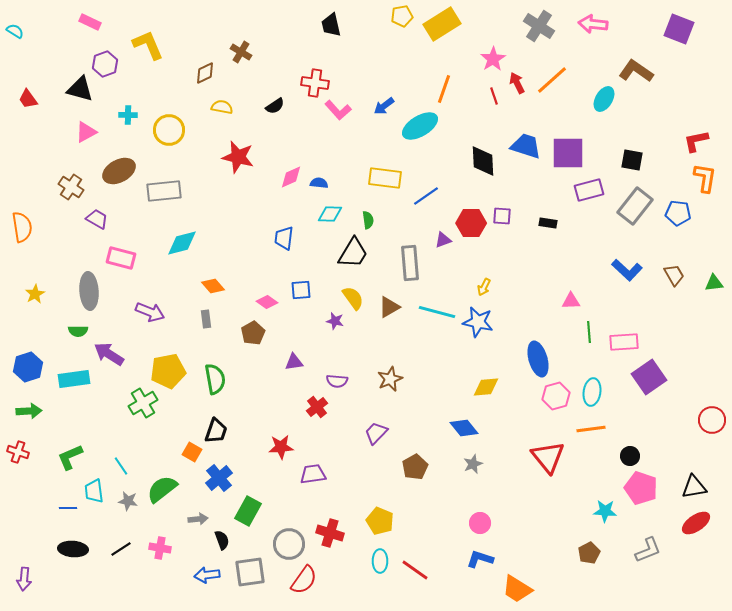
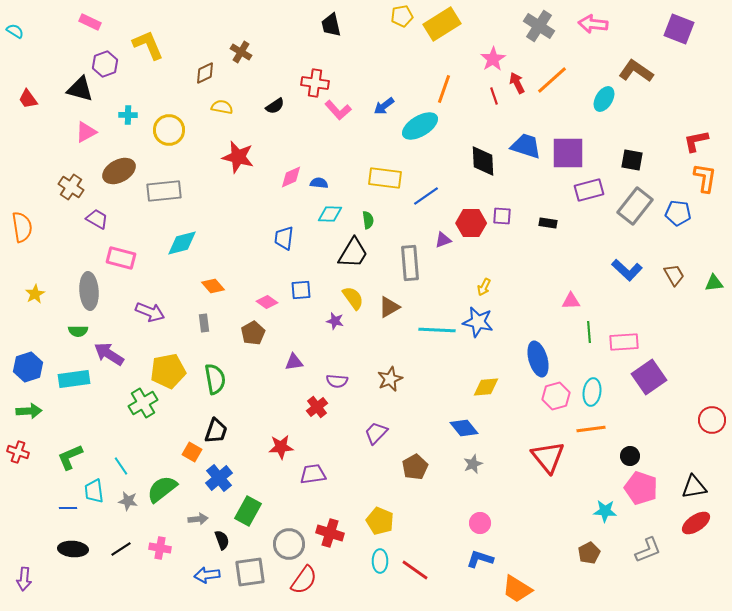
cyan line at (437, 312): moved 18 px down; rotated 12 degrees counterclockwise
gray rectangle at (206, 319): moved 2 px left, 4 px down
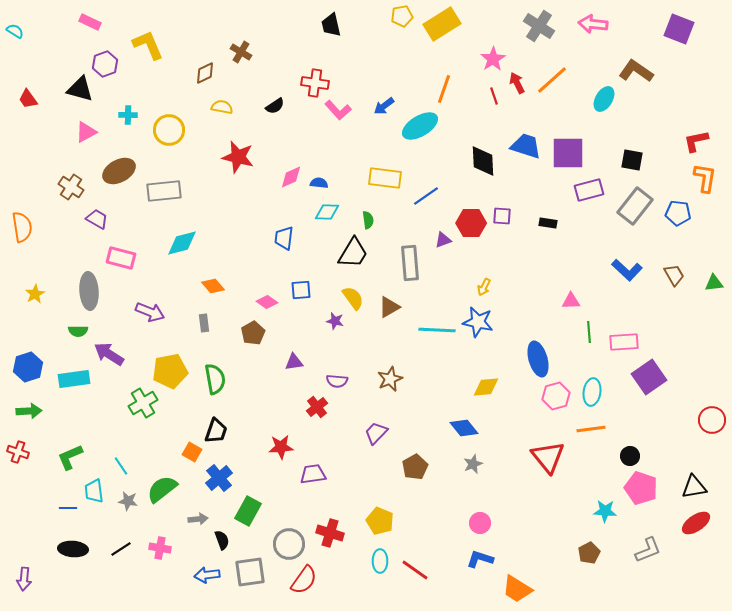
cyan diamond at (330, 214): moved 3 px left, 2 px up
yellow pentagon at (168, 371): moved 2 px right
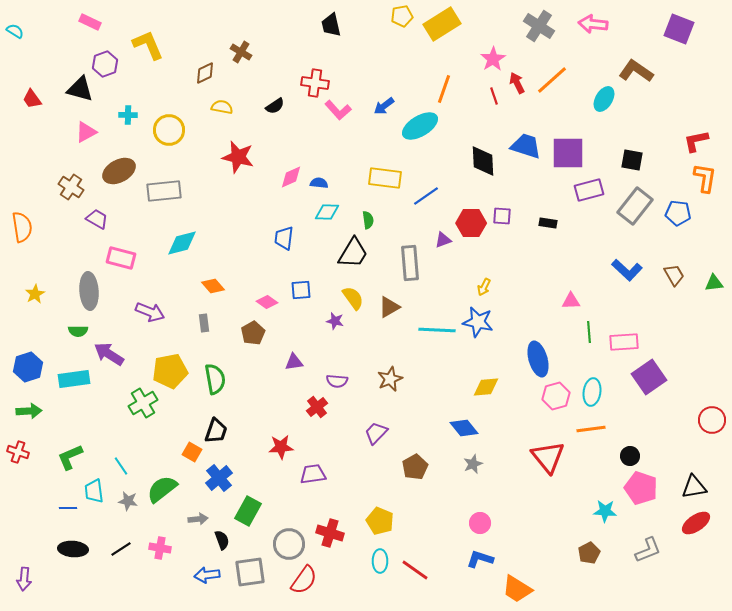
red trapezoid at (28, 99): moved 4 px right
